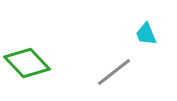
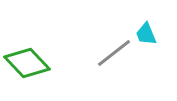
gray line: moved 19 px up
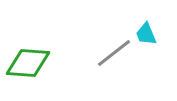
green diamond: moved 1 px right; rotated 42 degrees counterclockwise
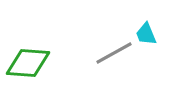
gray line: rotated 9 degrees clockwise
